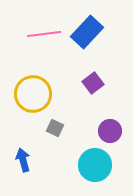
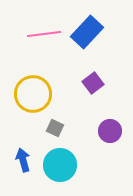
cyan circle: moved 35 px left
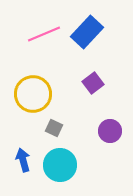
pink line: rotated 16 degrees counterclockwise
gray square: moved 1 px left
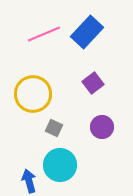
purple circle: moved 8 px left, 4 px up
blue arrow: moved 6 px right, 21 px down
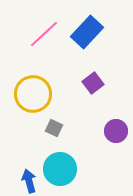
pink line: rotated 20 degrees counterclockwise
purple circle: moved 14 px right, 4 px down
cyan circle: moved 4 px down
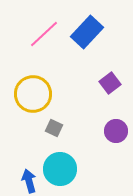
purple square: moved 17 px right
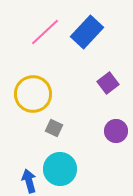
pink line: moved 1 px right, 2 px up
purple square: moved 2 px left
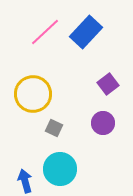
blue rectangle: moved 1 px left
purple square: moved 1 px down
purple circle: moved 13 px left, 8 px up
blue arrow: moved 4 px left
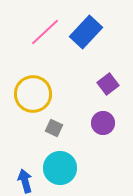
cyan circle: moved 1 px up
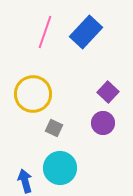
pink line: rotated 28 degrees counterclockwise
purple square: moved 8 px down; rotated 10 degrees counterclockwise
